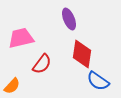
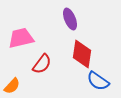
purple ellipse: moved 1 px right
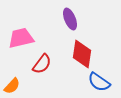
blue semicircle: moved 1 px right, 1 px down
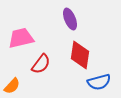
red diamond: moved 2 px left, 1 px down
red semicircle: moved 1 px left
blue semicircle: rotated 50 degrees counterclockwise
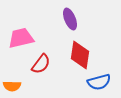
orange semicircle: rotated 48 degrees clockwise
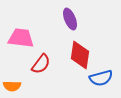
pink trapezoid: rotated 20 degrees clockwise
blue semicircle: moved 2 px right, 4 px up
